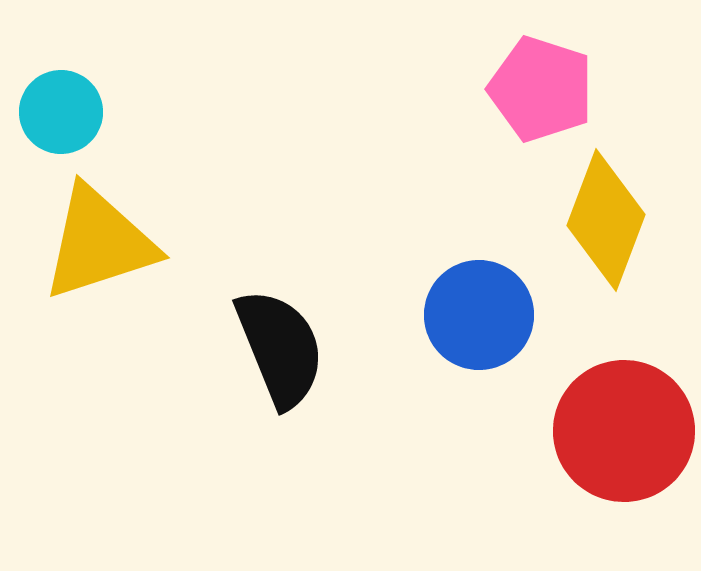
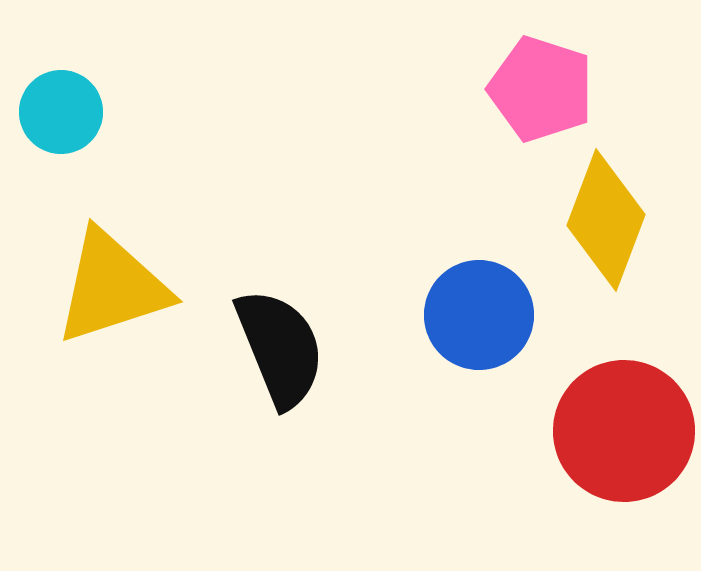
yellow triangle: moved 13 px right, 44 px down
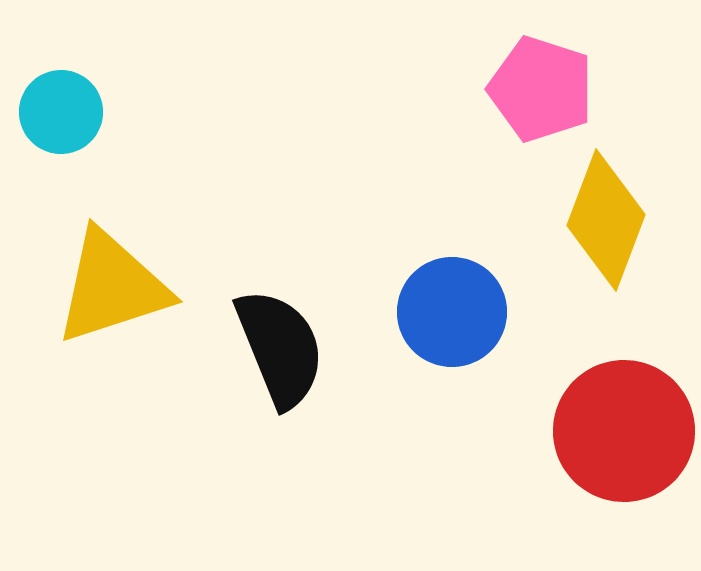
blue circle: moved 27 px left, 3 px up
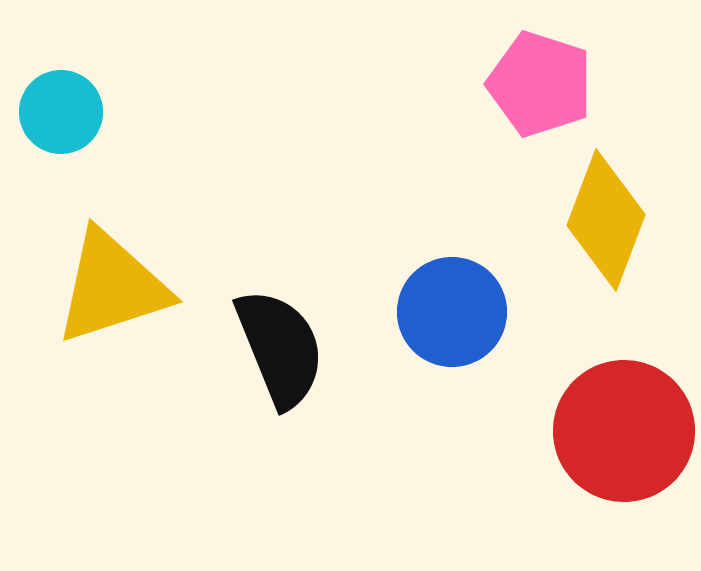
pink pentagon: moved 1 px left, 5 px up
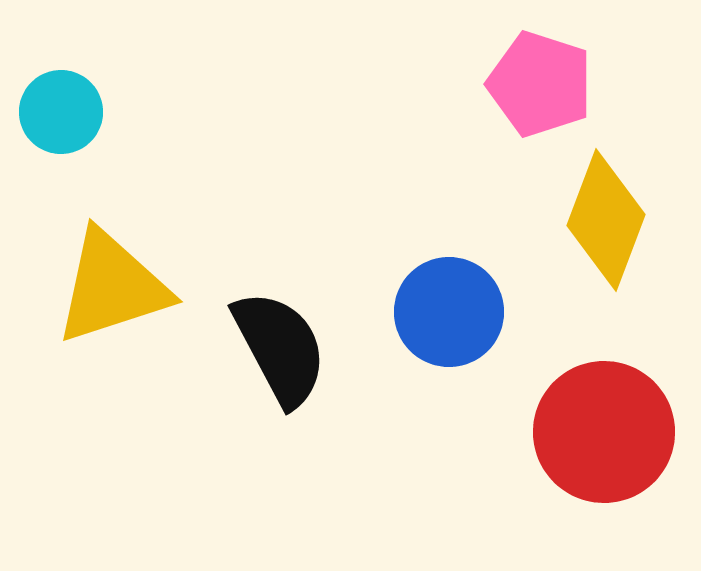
blue circle: moved 3 px left
black semicircle: rotated 6 degrees counterclockwise
red circle: moved 20 px left, 1 px down
